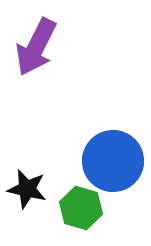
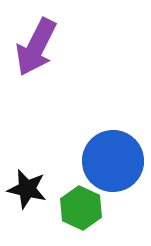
green hexagon: rotated 9 degrees clockwise
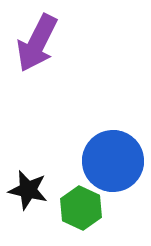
purple arrow: moved 1 px right, 4 px up
black star: moved 1 px right, 1 px down
